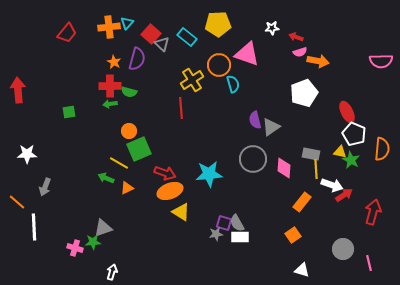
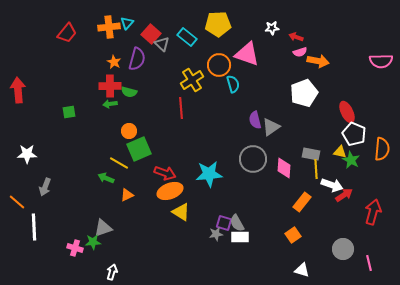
orange triangle at (127, 188): moved 7 px down
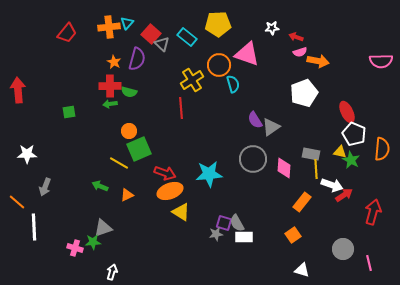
purple semicircle at (255, 120): rotated 18 degrees counterclockwise
green arrow at (106, 178): moved 6 px left, 8 px down
white rectangle at (240, 237): moved 4 px right
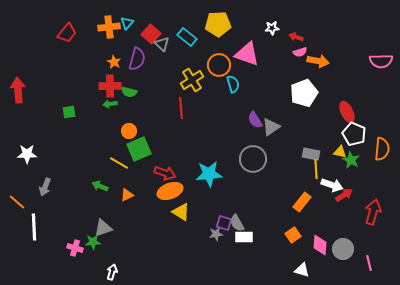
pink diamond at (284, 168): moved 36 px right, 77 px down
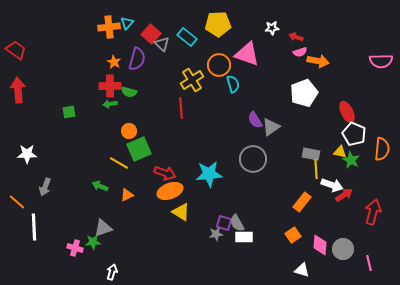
red trapezoid at (67, 33): moved 51 px left, 17 px down; rotated 95 degrees counterclockwise
